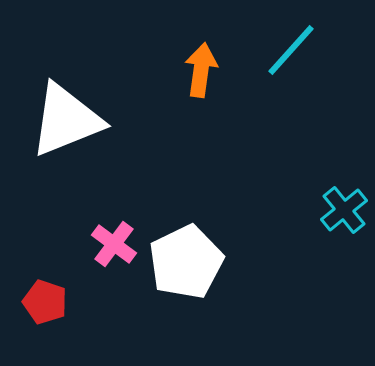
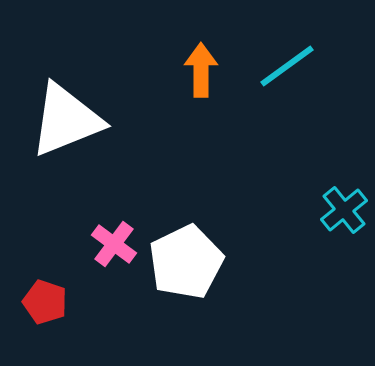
cyan line: moved 4 px left, 16 px down; rotated 12 degrees clockwise
orange arrow: rotated 8 degrees counterclockwise
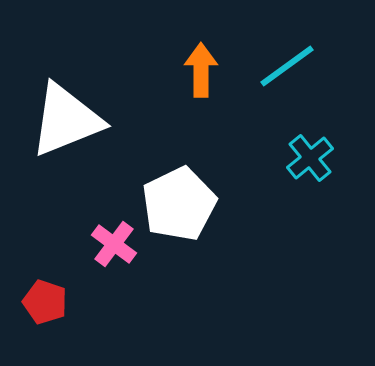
cyan cross: moved 34 px left, 52 px up
white pentagon: moved 7 px left, 58 px up
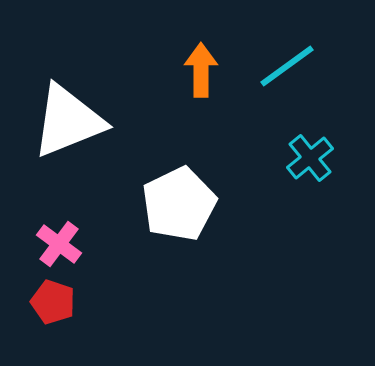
white triangle: moved 2 px right, 1 px down
pink cross: moved 55 px left
red pentagon: moved 8 px right
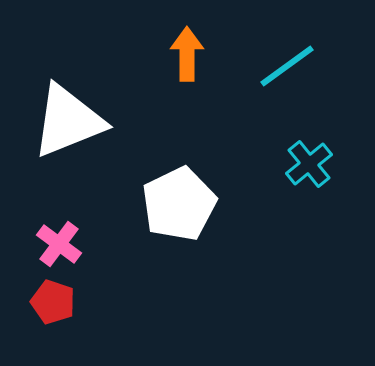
orange arrow: moved 14 px left, 16 px up
cyan cross: moved 1 px left, 6 px down
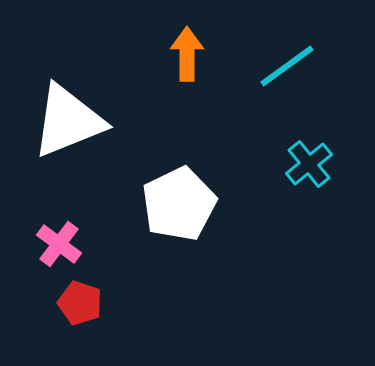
red pentagon: moved 27 px right, 1 px down
